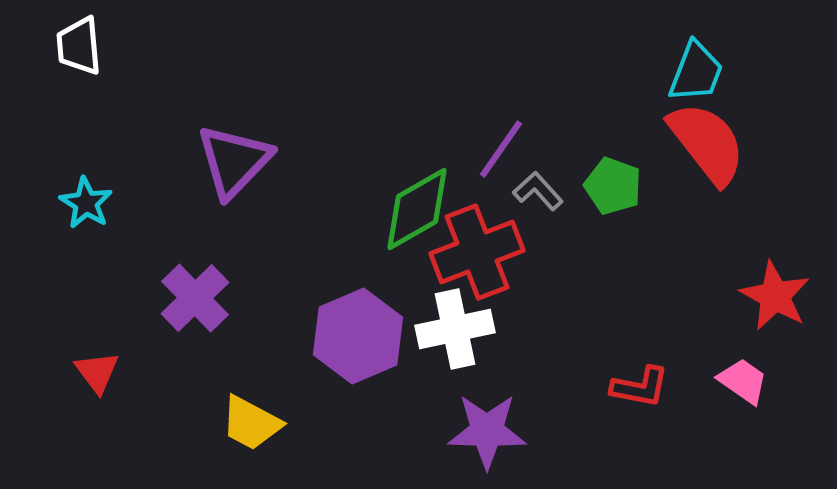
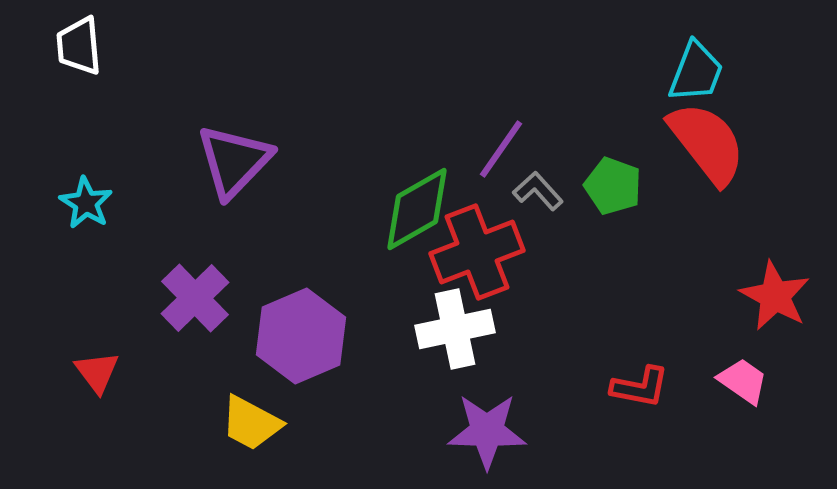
purple hexagon: moved 57 px left
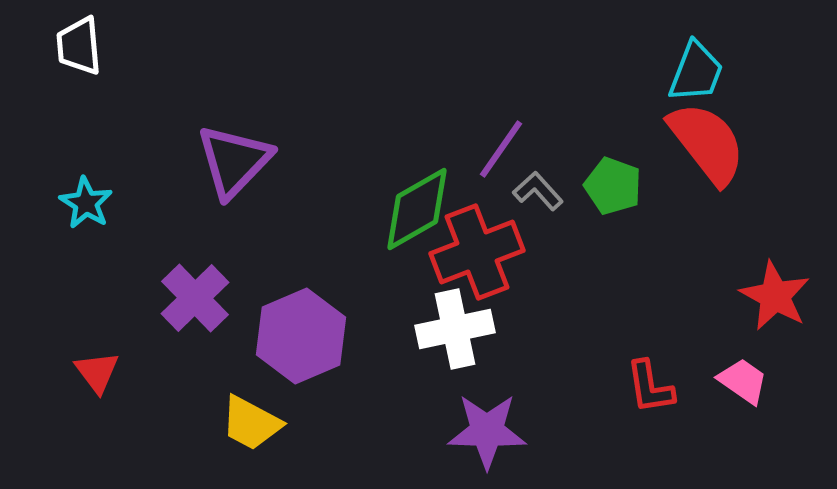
red L-shape: moved 10 px right; rotated 70 degrees clockwise
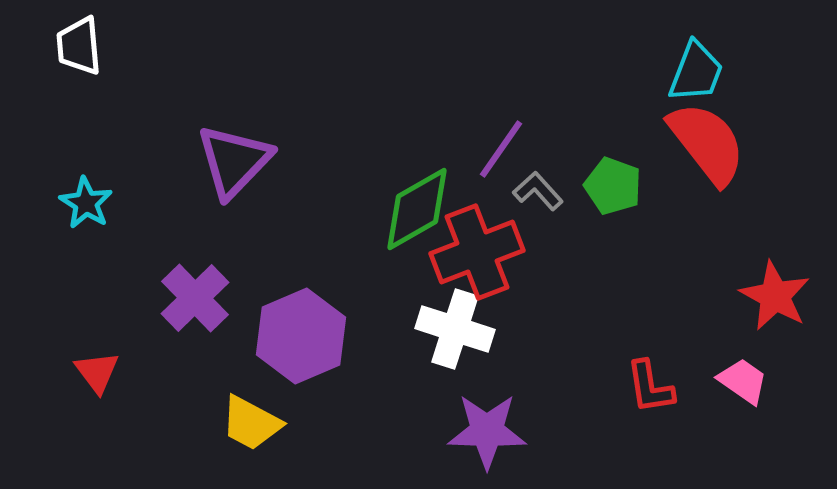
white cross: rotated 30 degrees clockwise
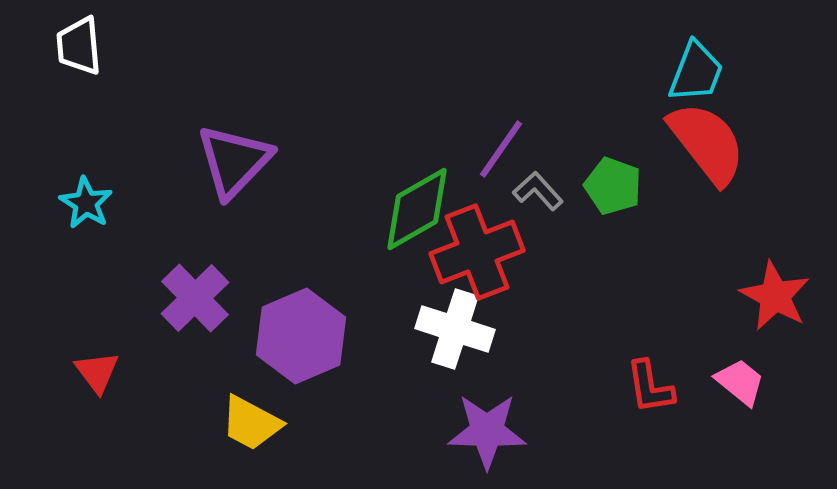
pink trapezoid: moved 3 px left, 1 px down; rotated 4 degrees clockwise
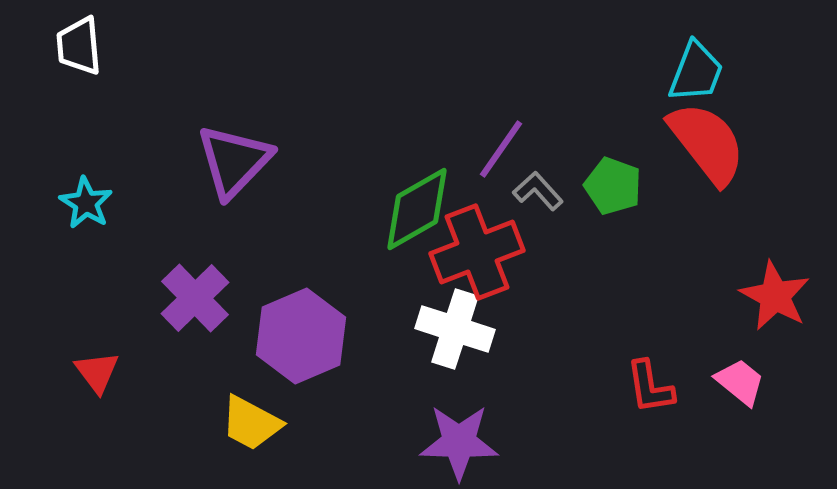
purple star: moved 28 px left, 11 px down
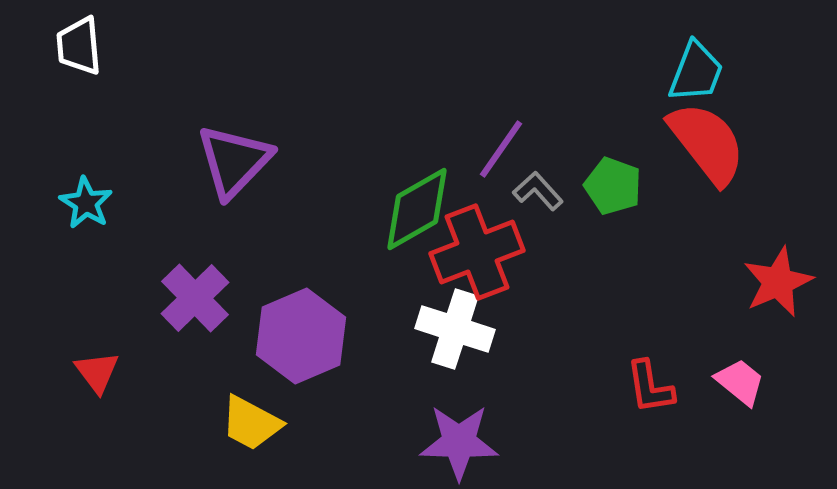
red star: moved 3 px right, 14 px up; rotated 20 degrees clockwise
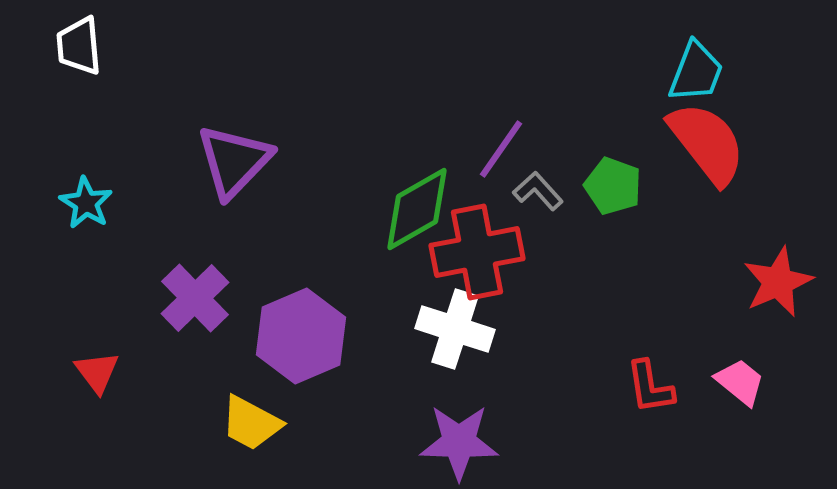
red cross: rotated 10 degrees clockwise
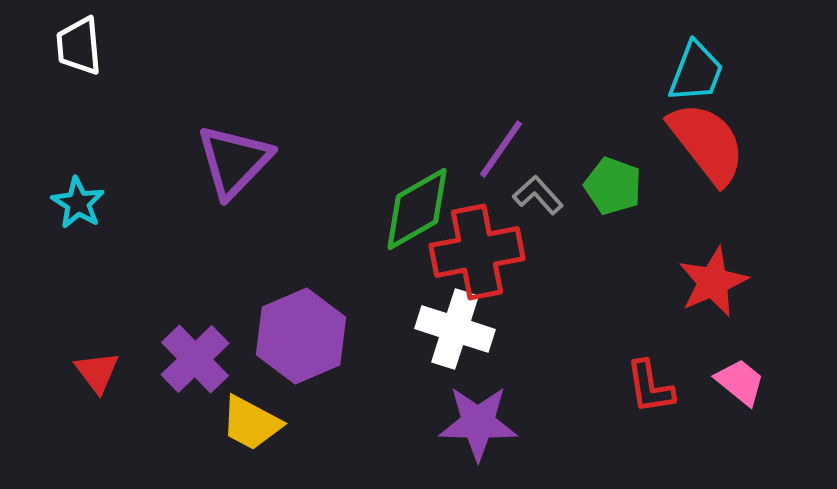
gray L-shape: moved 4 px down
cyan star: moved 8 px left
red star: moved 65 px left
purple cross: moved 61 px down
purple star: moved 19 px right, 19 px up
